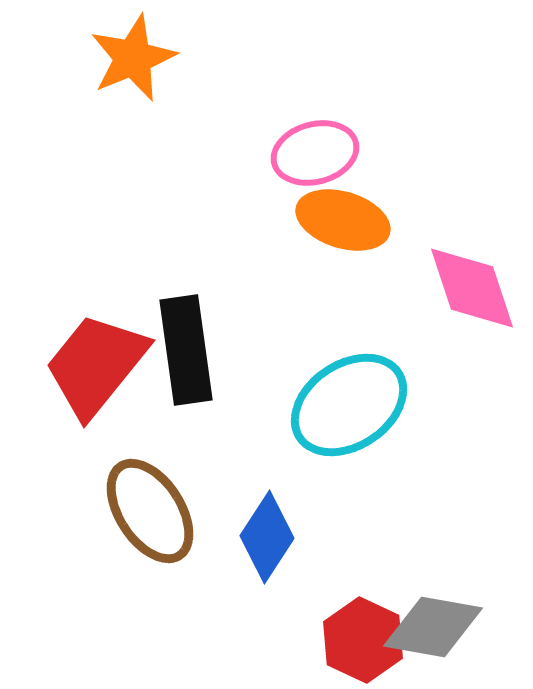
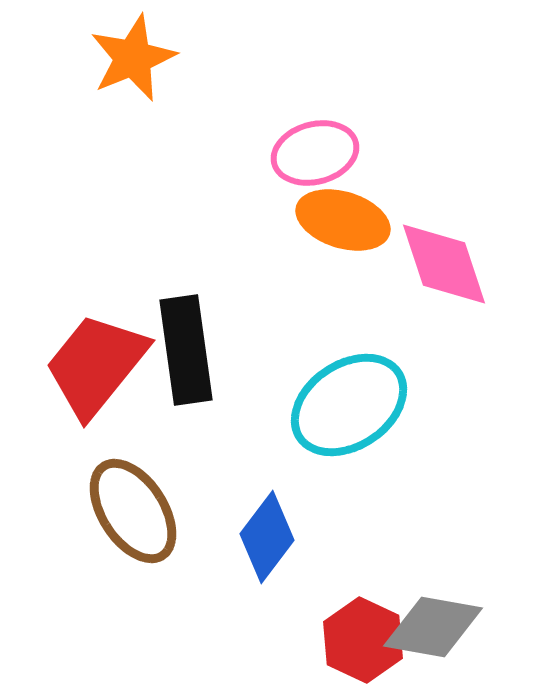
pink diamond: moved 28 px left, 24 px up
brown ellipse: moved 17 px left
blue diamond: rotated 4 degrees clockwise
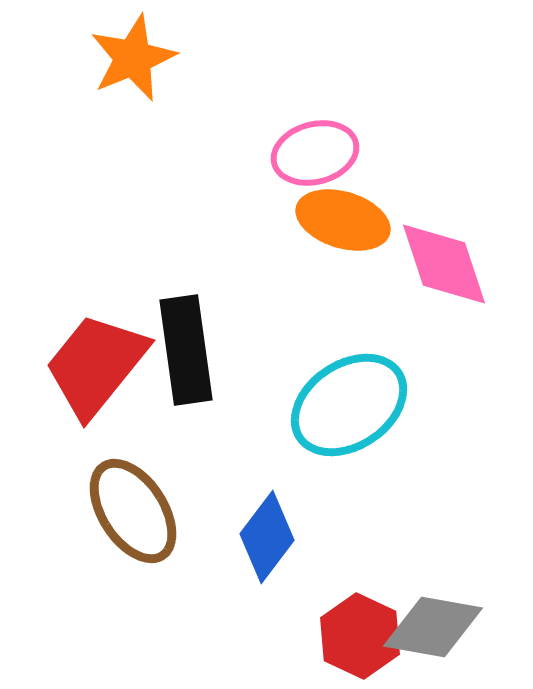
red hexagon: moved 3 px left, 4 px up
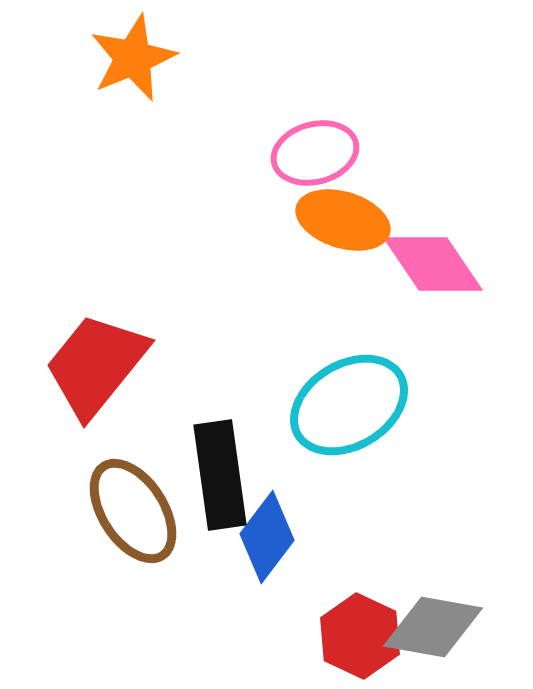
pink diamond: moved 11 px left; rotated 16 degrees counterclockwise
black rectangle: moved 34 px right, 125 px down
cyan ellipse: rotated 3 degrees clockwise
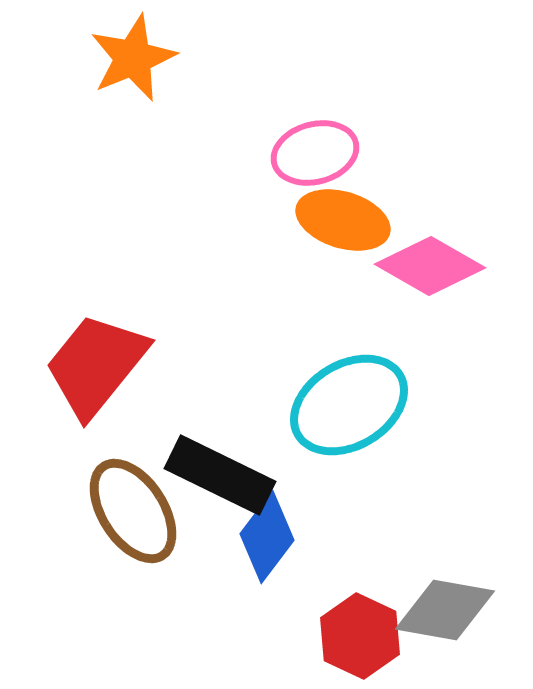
pink diamond: moved 3 px left, 2 px down; rotated 26 degrees counterclockwise
black rectangle: rotated 56 degrees counterclockwise
gray diamond: moved 12 px right, 17 px up
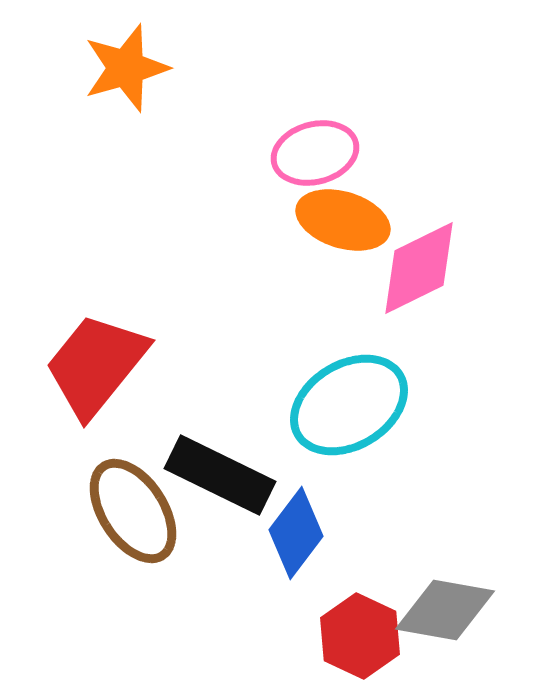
orange star: moved 7 px left, 10 px down; rotated 6 degrees clockwise
pink diamond: moved 11 px left, 2 px down; rotated 56 degrees counterclockwise
blue diamond: moved 29 px right, 4 px up
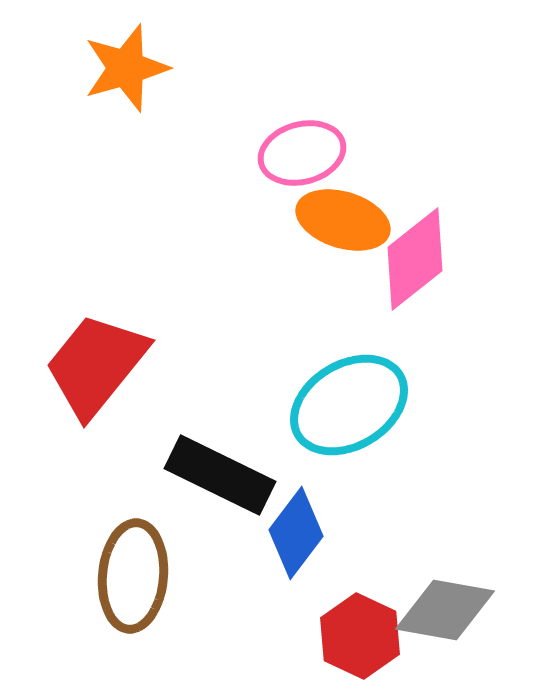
pink ellipse: moved 13 px left
pink diamond: moved 4 px left, 9 px up; rotated 12 degrees counterclockwise
brown ellipse: moved 65 px down; rotated 38 degrees clockwise
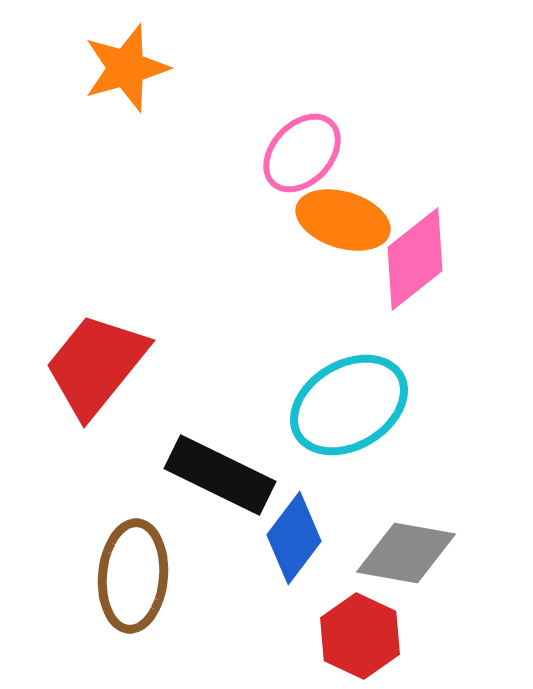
pink ellipse: rotated 32 degrees counterclockwise
blue diamond: moved 2 px left, 5 px down
gray diamond: moved 39 px left, 57 px up
